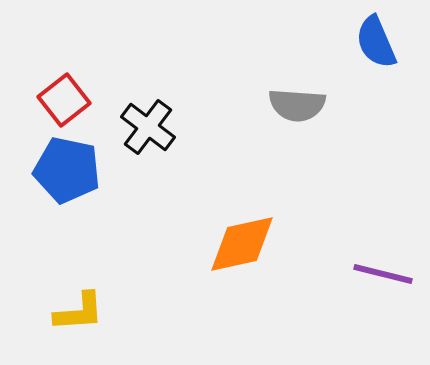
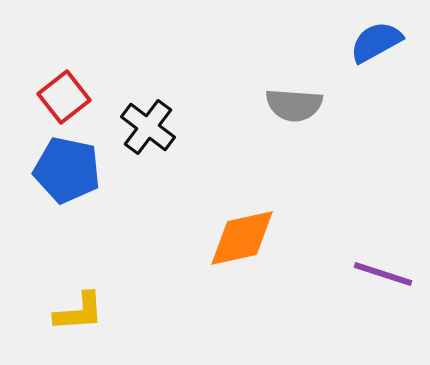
blue semicircle: rotated 84 degrees clockwise
red square: moved 3 px up
gray semicircle: moved 3 px left
orange diamond: moved 6 px up
purple line: rotated 4 degrees clockwise
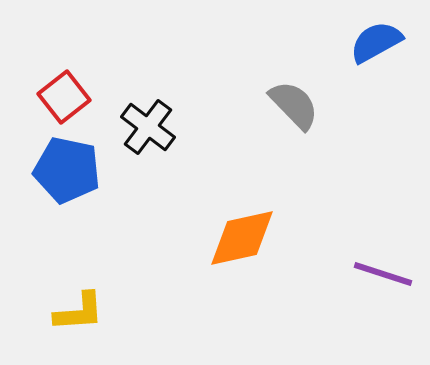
gray semicircle: rotated 138 degrees counterclockwise
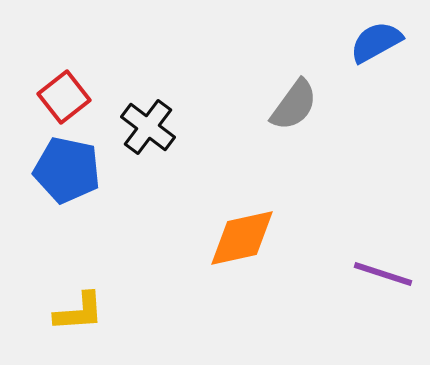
gray semicircle: rotated 80 degrees clockwise
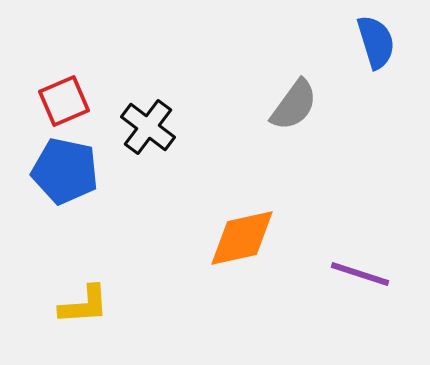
blue semicircle: rotated 102 degrees clockwise
red square: moved 4 px down; rotated 15 degrees clockwise
blue pentagon: moved 2 px left, 1 px down
purple line: moved 23 px left
yellow L-shape: moved 5 px right, 7 px up
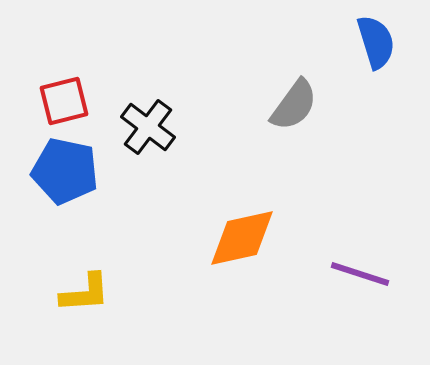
red square: rotated 9 degrees clockwise
yellow L-shape: moved 1 px right, 12 px up
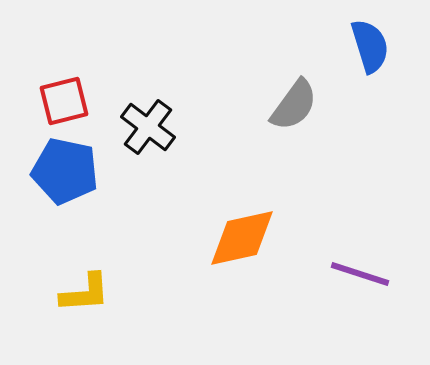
blue semicircle: moved 6 px left, 4 px down
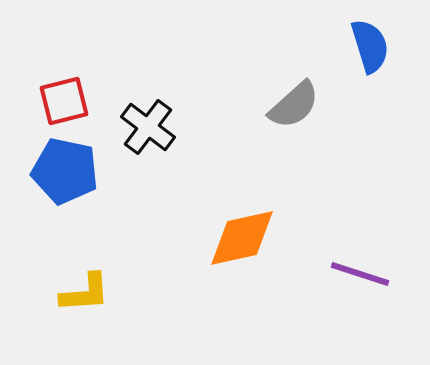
gray semicircle: rotated 12 degrees clockwise
